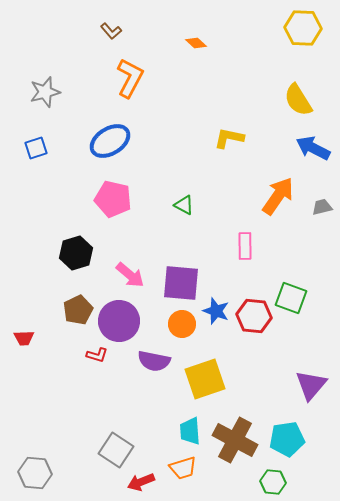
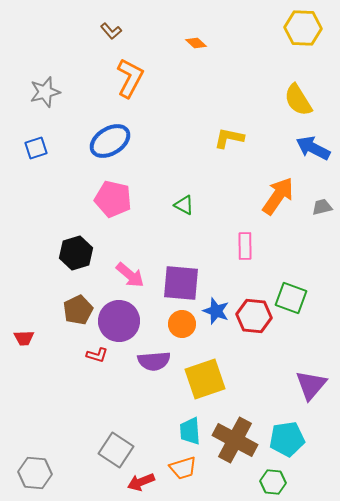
purple semicircle: rotated 16 degrees counterclockwise
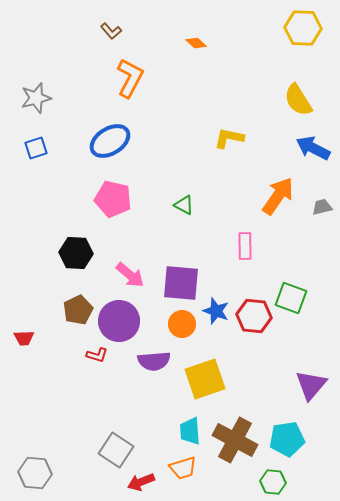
gray star: moved 9 px left, 6 px down
black hexagon: rotated 20 degrees clockwise
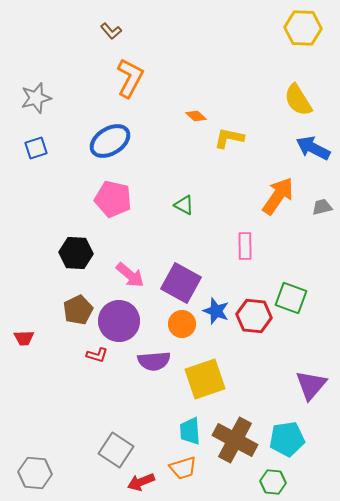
orange diamond: moved 73 px down
purple square: rotated 24 degrees clockwise
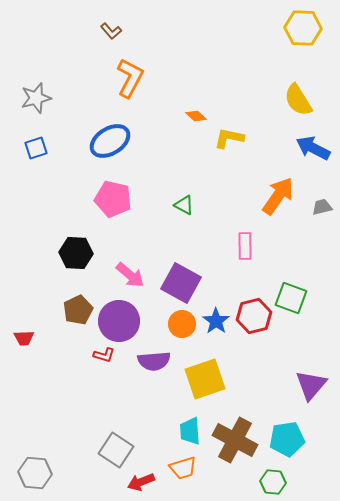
blue star: moved 10 px down; rotated 16 degrees clockwise
red hexagon: rotated 20 degrees counterclockwise
red L-shape: moved 7 px right
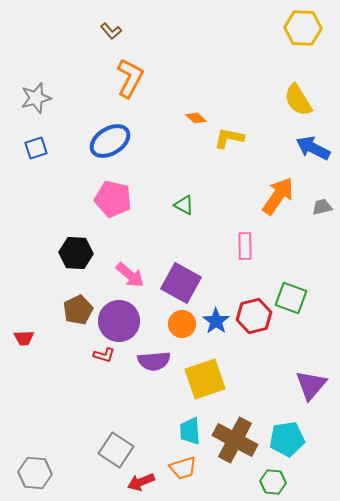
orange diamond: moved 2 px down
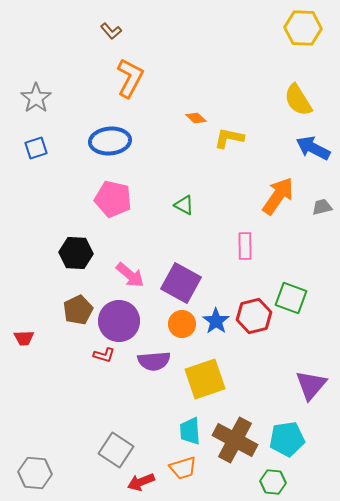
gray star: rotated 20 degrees counterclockwise
blue ellipse: rotated 27 degrees clockwise
